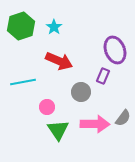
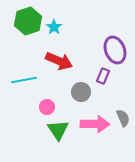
green hexagon: moved 7 px right, 5 px up
cyan line: moved 1 px right, 2 px up
gray semicircle: rotated 60 degrees counterclockwise
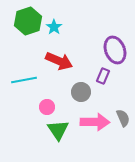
pink arrow: moved 2 px up
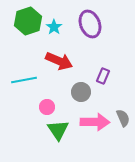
purple ellipse: moved 25 px left, 26 px up
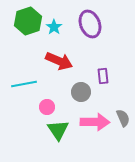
purple rectangle: rotated 28 degrees counterclockwise
cyan line: moved 4 px down
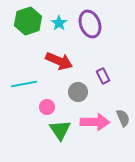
cyan star: moved 5 px right, 4 px up
purple rectangle: rotated 21 degrees counterclockwise
gray circle: moved 3 px left
green triangle: moved 2 px right
